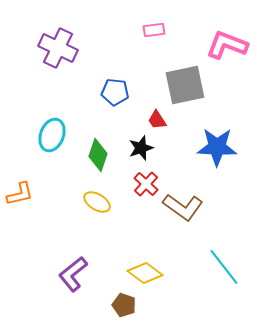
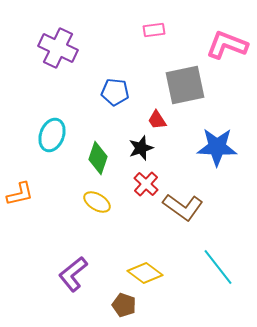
green diamond: moved 3 px down
cyan line: moved 6 px left
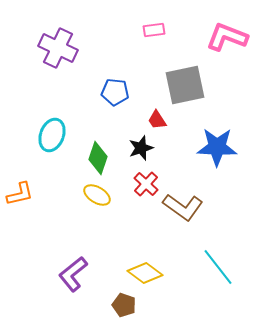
pink L-shape: moved 8 px up
yellow ellipse: moved 7 px up
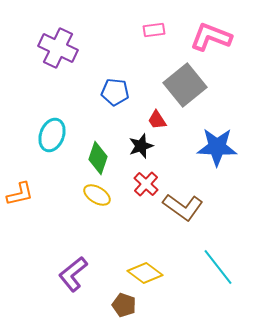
pink L-shape: moved 16 px left
gray square: rotated 27 degrees counterclockwise
black star: moved 2 px up
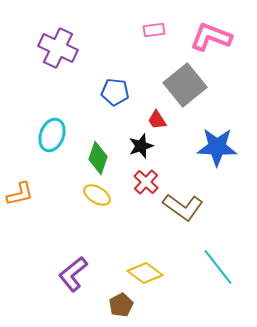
red cross: moved 2 px up
brown pentagon: moved 3 px left; rotated 25 degrees clockwise
